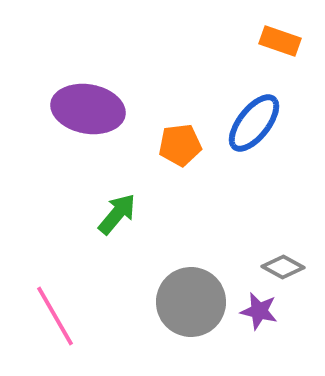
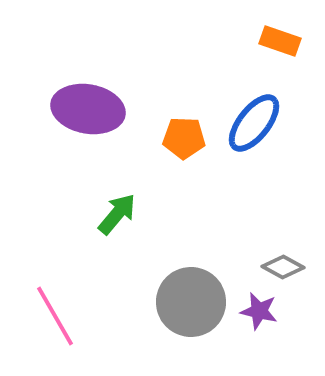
orange pentagon: moved 4 px right, 7 px up; rotated 9 degrees clockwise
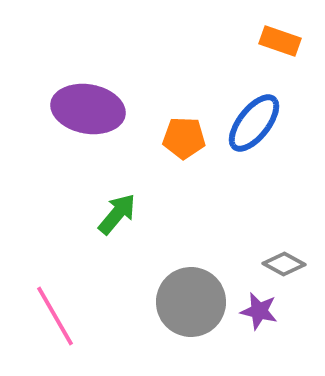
gray diamond: moved 1 px right, 3 px up
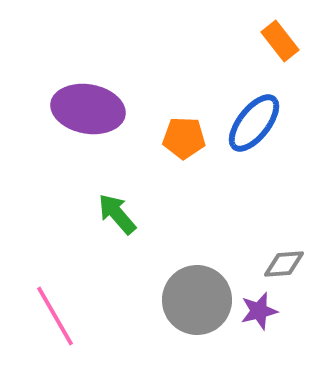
orange rectangle: rotated 33 degrees clockwise
green arrow: rotated 81 degrees counterclockwise
gray diamond: rotated 33 degrees counterclockwise
gray circle: moved 6 px right, 2 px up
purple star: rotated 27 degrees counterclockwise
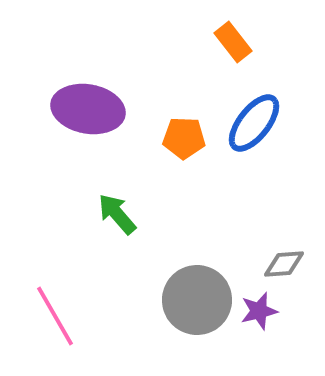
orange rectangle: moved 47 px left, 1 px down
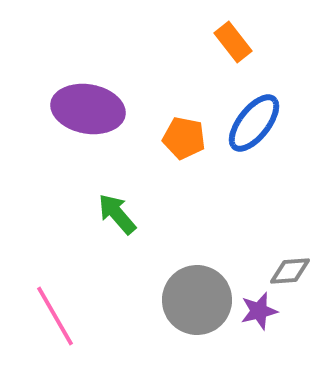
orange pentagon: rotated 9 degrees clockwise
gray diamond: moved 6 px right, 7 px down
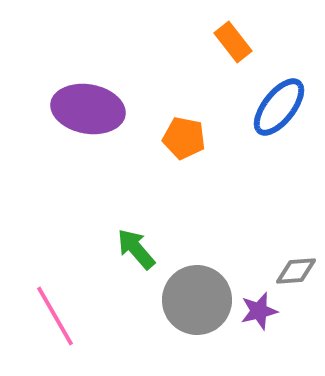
blue ellipse: moved 25 px right, 16 px up
green arrow: moved 19 px right, 35 px down
gray diamond: moved 6 px right
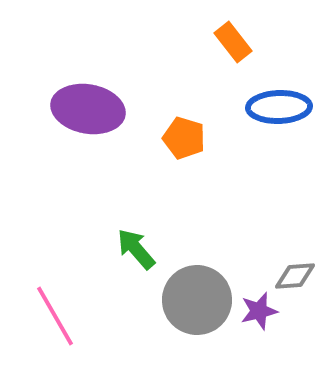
blue ellipse: rotated 50 degrees clockwise
orange pentagon: rotated 6 degrees clockwise
gray diamond: moved 1 px left, 5 px down
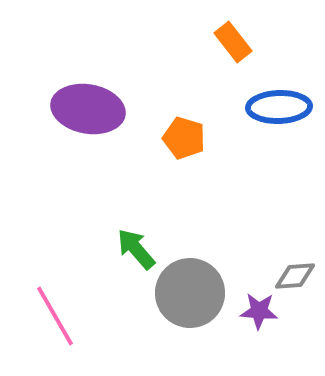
gray circle: moved 7 px left, 7 px up
purple star: rotated 18 degrees clockwise
